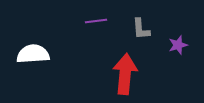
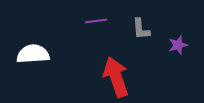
red arrow: moved 9 px left, 3 px down; rotated 24 degrees counterclockwise
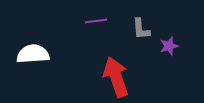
purple star: moved 9 px left, 1 px down
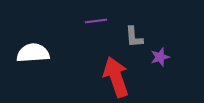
gray L-shape: moved 7 px left, 8 px down
purple star: moved 9 px left, 11 px down
white semicircle: moved 1 px up
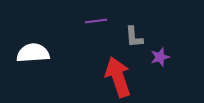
red arrow: moved 2 px right
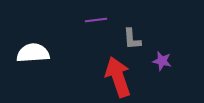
purple line: moved 1 px up
gray L-shape: moved 2 px left, 2 px down
purple star: moved 2 px right, 4 px down; rotated 30 degrees clockwise
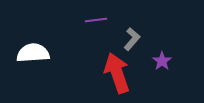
gray L-shape: rotated 135 degrees counterclockwise
purple star: rotated 24 degrees clockwise
red arrow: moved 1 px left, 4 px up
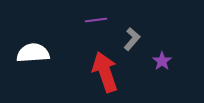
red arrow: moved 12 px left, 1 px up
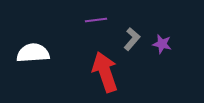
purple star: moved 17 px up; rotated 24 degrees counterclockwise
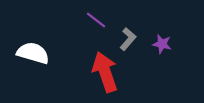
purple line: rotated 45 degrees clockwise
gray L-shape: moved 4 px left
white semicircle: rotated 20 degrees clockwise
